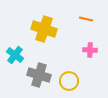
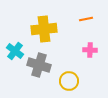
orange line: rotated 24 degrees counterclockwise
yellow cross: rotated 25 degrees counterclockwise
cyan cross: moved 4 px up
gray cross: moved 10 px up
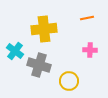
orange line: moved 1 px right, 1 px up
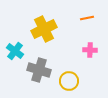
yellow cross: rotated 20 degrees counterclockwise
gray cross: moved 5 px down
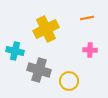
yellow cross: moved 2 px right
cyan cross: rotated 24 degrees counterclockwise
